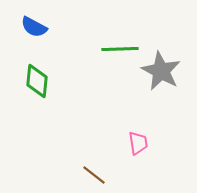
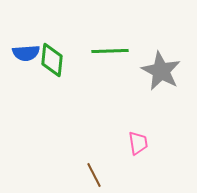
blue semicircle: moved 8 px left, 26 px down; rotated 32 degrees counterclockwise
green line: moved 10 px left, 2 px down
green diamond: moved 15 px right, 21 px up
brown line: rotated 25 degrees clockwise
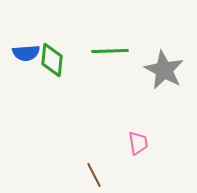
gray star: moved 3 px right, 1 px up
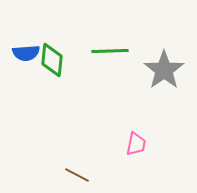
gray star: rotated 9 degrees clockwise
pink trapezoid: moved 2 px left, 1 px down; rotated 20 degrees clockwise
brown line: moved 17 px left; rotated 35 degrees counterclockwise
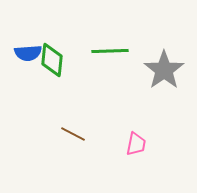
blue semicircle: moved 2 px right
brown line: moved 4 px left, 41 px up
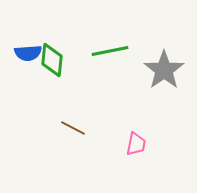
green line: rotated 9 degrees counterclockwise
brown line: moved 6 px up
